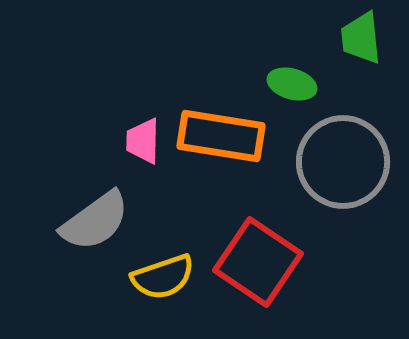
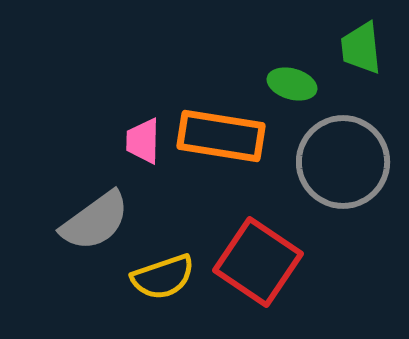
green trapezoid: moved 10 px down
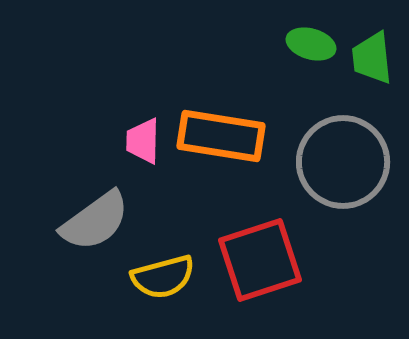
green trapezoid: moved 11 px right, 10 px down
green ellipse: moved 19 px right, 40 px up
red square: moved 2 px right, 2 px up; rotated 38 degrees clockwise
yellow semicircle: rotated 4 degrees clockwise
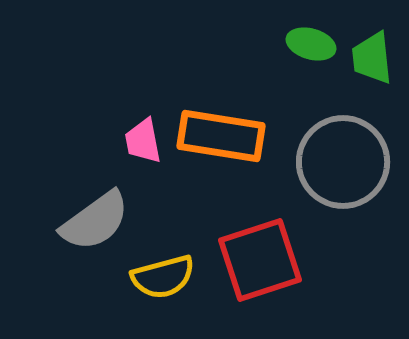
pink trapezoid: rotated 12 degrees counterclockwise
